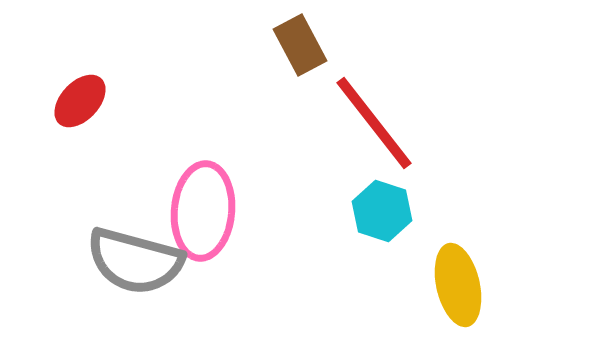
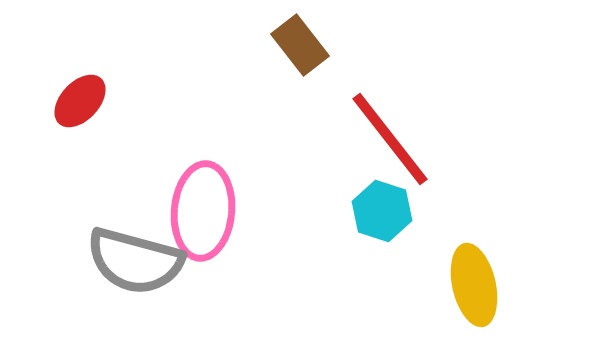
brown rectangle: rotated 10 degrees counterclockwise
red line: moved 16 px right, 16 px down
yellow ellipse: moved 16 px right
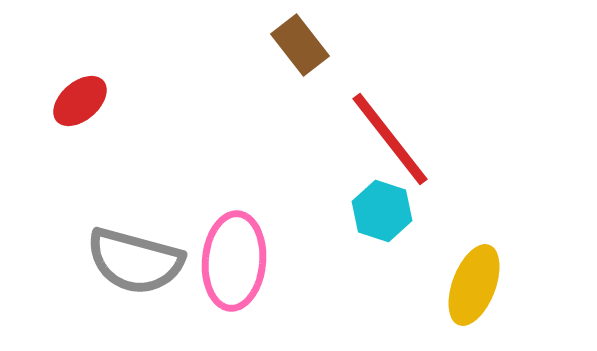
red ellipse: rotated 6 degrees clockwise
pink ellipse: moved 31 px right, 50 px down
yellow ellipse: rotated 34 degrees clockwise
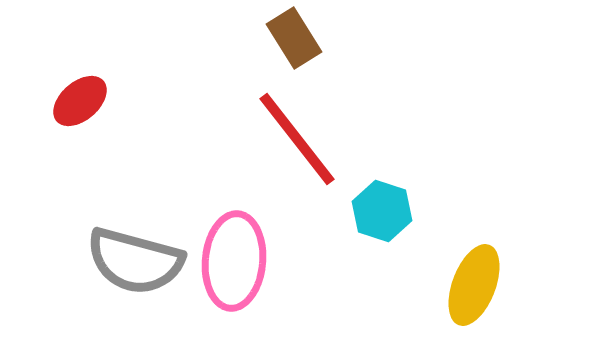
brown rectangle: moved 6 px left, 7 px up; rotated 6 degrees clockwise
red line: moved 93 px left
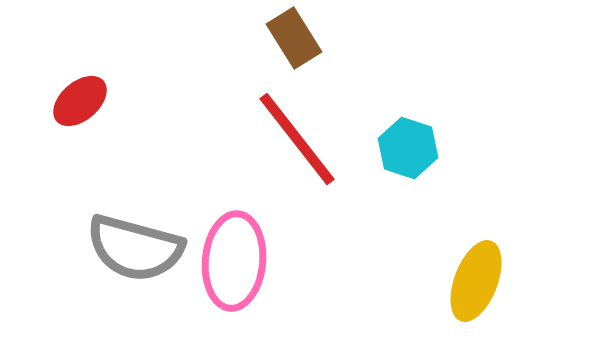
cyan hexagon: moved 26 px right, 63 px up
gray semicircle: moved 13 px up
yellow ellipse: moved 2 px right, 4 px up
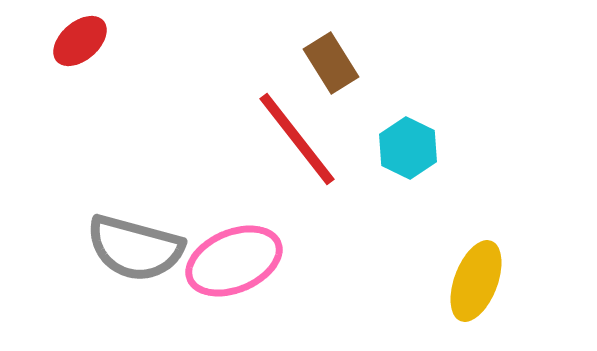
brown rectangle: moved 37 px right, 25 px down
red ellipse: moved 60 px up
cyan hexagon: rotated 8 degrees clockwise
pink ellipse: rotated 62 degrees clockwise
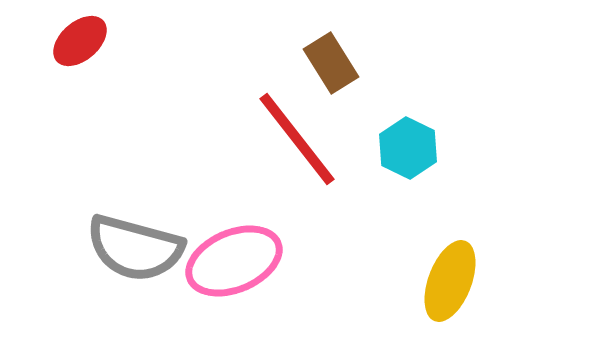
yellow ellipse: moved 26 px left
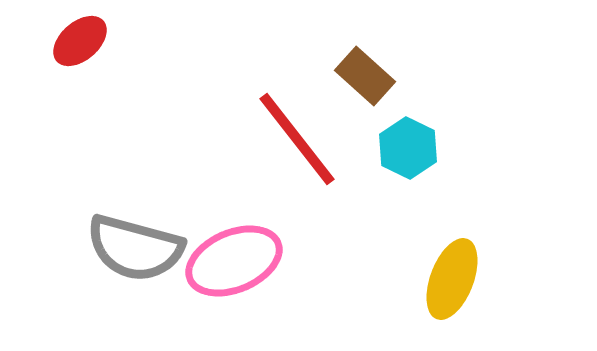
brown rectangle: moved 34 px right, 13 px down; rotated 16 degrees counterclockwise
yellow ellipse: moved 2 px right, 2 px up
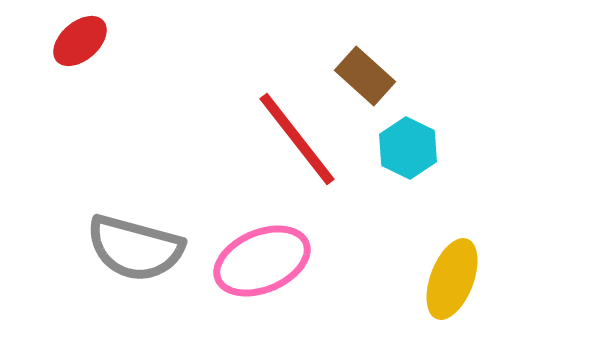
pink ellipse: moved 28 px right
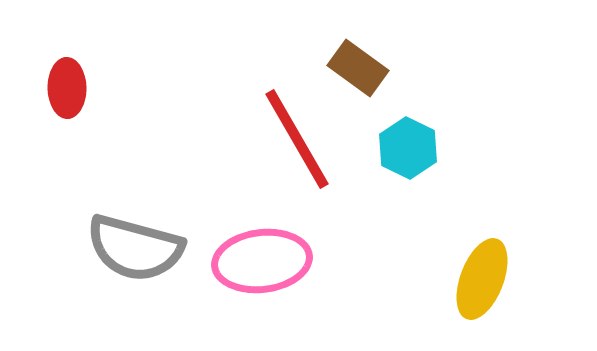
red ellipse: moved 13 px left, 47 px down; rotated 50 degrees counterclockwise
brown rectangle: moved 7 px left, 8 px up; rotated 6 degrees counterclockwise
red line: rotated 8 degrees clockwise
pink ellipse: rotated 16 degrees clockwise
yellow ellipse: moved 30 px right
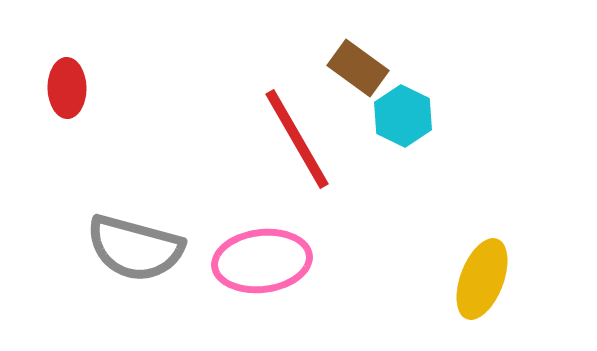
cyan hexagon: moved 5 px left, 32 px up
